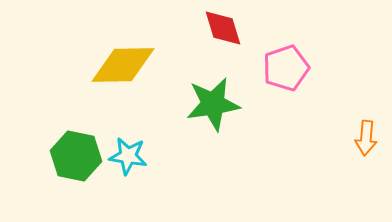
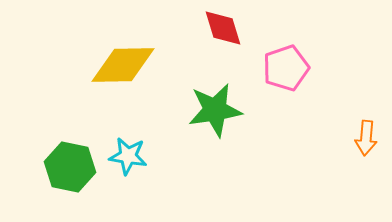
green star: moved 2 px right, 6 px down
green hexagon: moved 6 px left, 11 px down
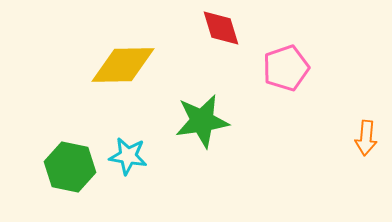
red diamond: moved 2 px left
green star: moved 13 px left, 11 px down
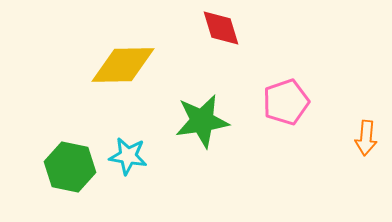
pink pentagon: moved 34 px down
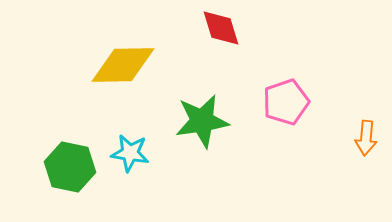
cyan star: moved 2 px right, 3 px up
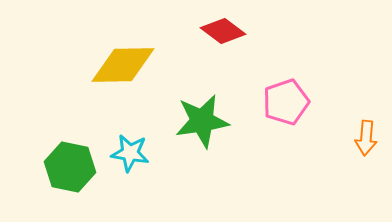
red diamond: moved 2 px right, 3 px down; rotated 36 degrees counterclockwise
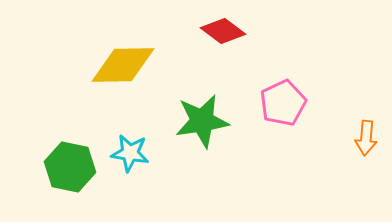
pink pentagon: moved 3 px left, 1 px down; rotated 6 degrees counterclockwise
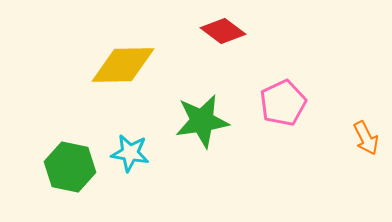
orange arrow: rotated 32 degrees counterclockwise
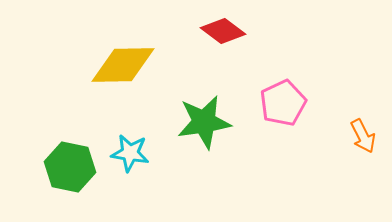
green star: moved 2 px right, 1 px down
orange arrow: moved 3 px left, 2 px up
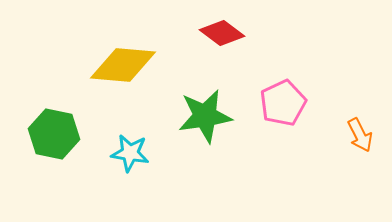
red diamond: moved 1 px left, 2 px down
yellow diamond: rotated 6 degrees clockwise
green star: moved 1 px right, 6 px up
orange arrow: moved 3 px left, 1 px up
green hexagon: moved 16 px left, 33 px up
